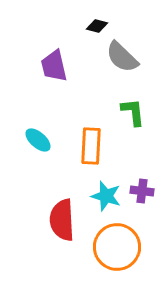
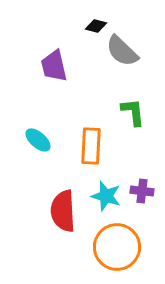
black diamond: moved 1 px left
gray semicircle: moved 6 px up
red semicircle: moved 1 px right, 9 px up
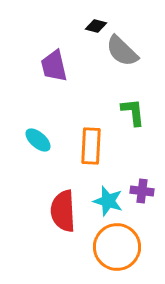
cyan star: moved 2 px right, 5 px down
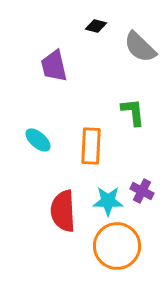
gray semicircle: moved 18 px right, 4 px up
purple cross: rotated 20 degrees clockwise
cyan star: rotated 16 degrees counterclockwise
orange circle: moved 1 px up
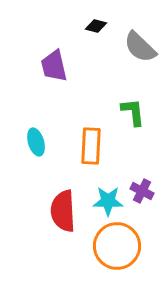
cyan ellipse: moved 2 px left, 2 px down; rotated 32 degrees clockwise
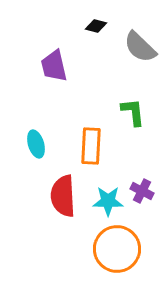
cyan ellipse: moved 2 px down
red semicircle: moved 15 px up
orange circle: moved 3 px down
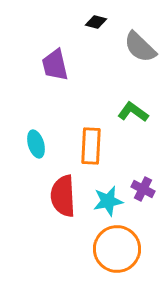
black diamond: moved 4 px up
purple trapezoid: moved 1 px right, 1 px up
green L-shape: rotated 48 degrees counterclockwise
purple cross: moved 1 px right, 2 px up
cyan star: rotated 12 degrees counterclockwise
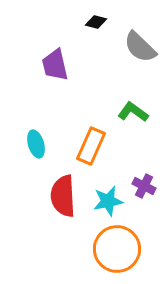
orange rectangle: rotated 21 degrees clockwise
purple cross: moved 1 px right, 3 px up
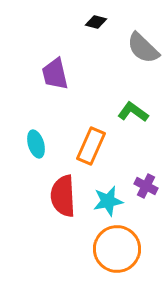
gray semicircle: moved 3 px right, 1 px down
purple trapezoid: moved 9 px down
purple cross: moved 2 px right
